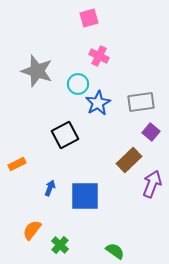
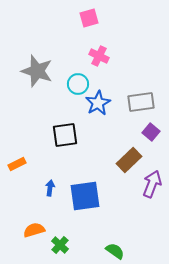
black square: rotated 20 degrees clockwise
blue arrow: rotated 14 degrees counterclockwise
blue square: rotated 8 degrees counterclockwise
orange semicircle: moved 2 px right; rotated 35 degrees clockwise
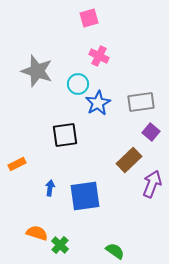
orange semicircle: moved 3 px right, 3 px down; rotated 35 degrees clockwise
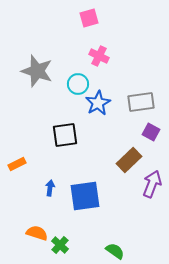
purple square: rotated 12 degrees counterclockwise
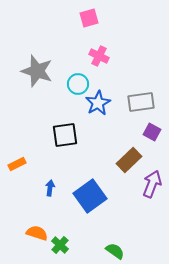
purple square: moved 1 px right
blue square: moved 5 px right; rotated 28 degrees counterclockwise
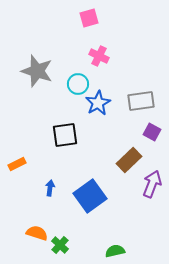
gray rectangle: moved 1 px up
green semicircle: rotated 48 degrees counterclockwise
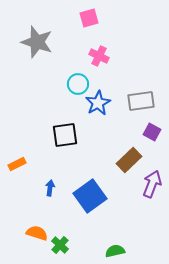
gray star: moved 29 px up
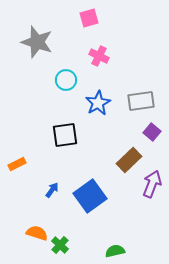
cyan circle: moved 12 px left, 4 px up
purple square: rotated 12 degrees clockwise
blue arrow: moved 2 px right, 2 px down; rotated 28 degrees clockwise
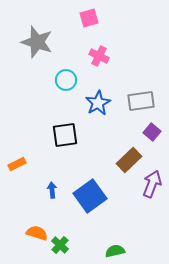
blue arrow: rotated 42 degrees counterclockwise
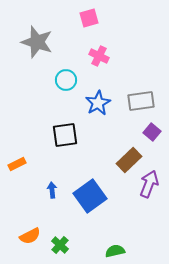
purple arrow: moved 3 px left
orange semicircle: moved 7 px left, 3 px down; rotated 135 degrees clockwise
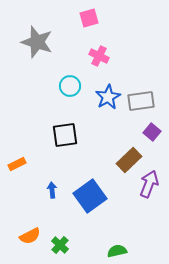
cyan circle: moved 4 px right, 6 px down
blue star: moved 10 px right, 6 px up
green semicircle: moved 2 px right
